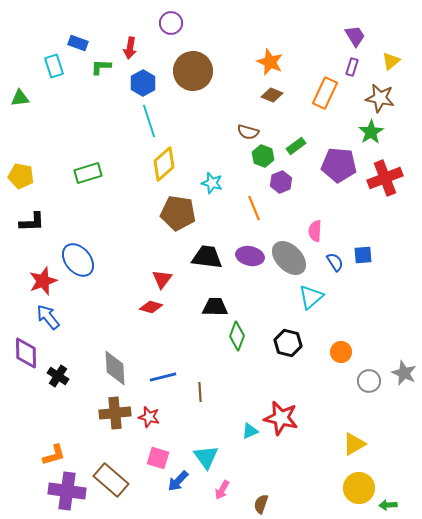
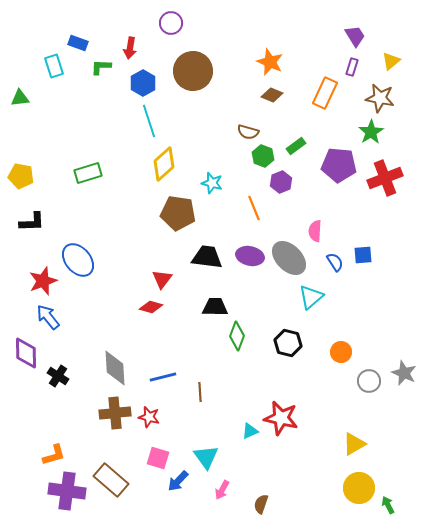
green arrow at (388, 505): rotated 66 degrees clockwise
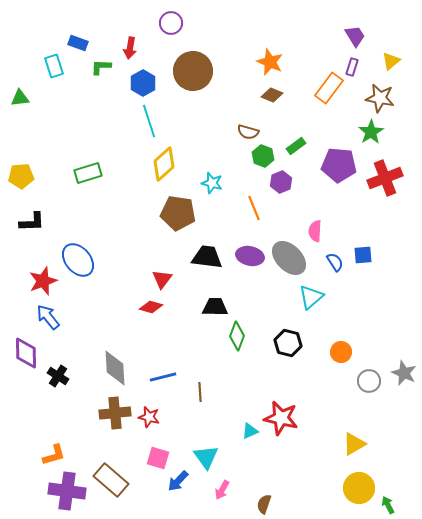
orange rectangle at (325, 93): moved 4 px right, 5 px up; rotated 12 degrees clockwise
yellow pentagon at (21, 176): rotated 15 degrees counterclockwise
brown semicircle at (261, 504): moved 3 px right
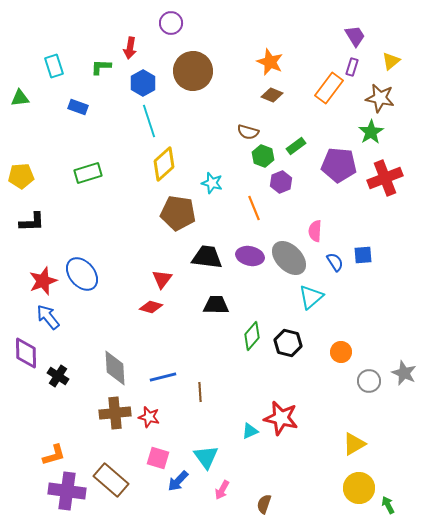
blue rectangle at (78, 43): moved 64 px down
blue ellipse at (78, 260): moved 4 px right, 14 px down
black trapezoid at (215, 307): moved 1 px right, 2 px up
green diamond at (237, 336): moved 15 px right; rotated 20 degrees clockwise
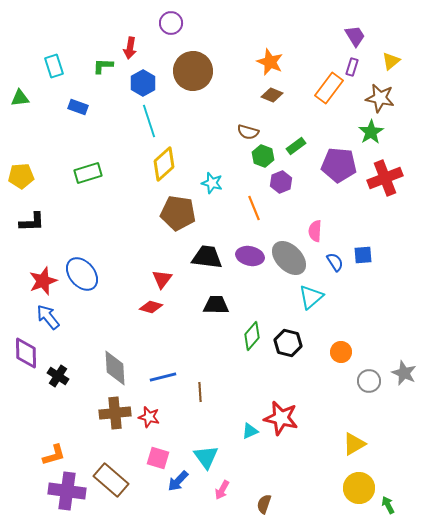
green L-shape at (101, 67): moved 2 px right, 1 px up
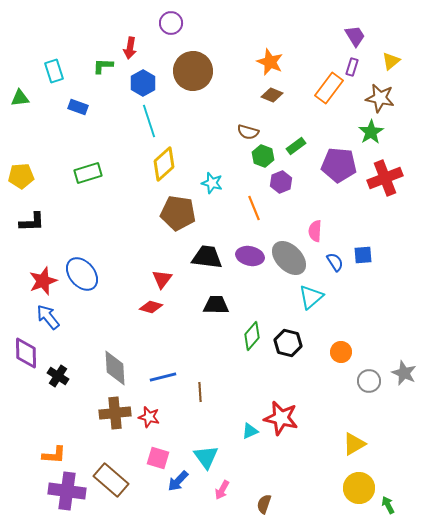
cyan rectangle at (54, 66): moved 5 px down
orange L-shape at (54, 455): rotated 20 degrees clockwise
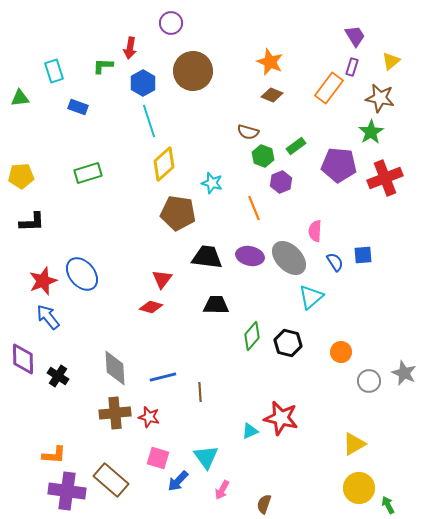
purple diamond at (26, 353): moved 3 px left, 6 px down
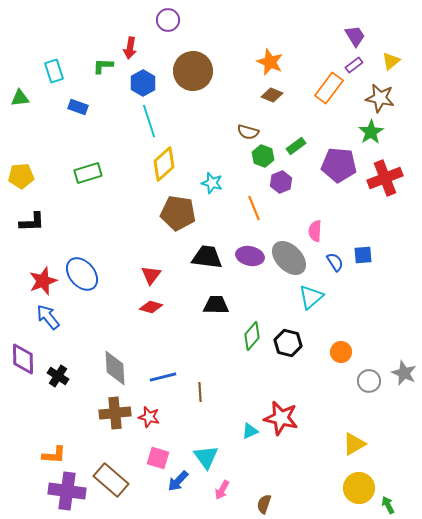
purple circle at (171, 23): moved 3 px left, 3 px up
purple rectangle at (352, 67): moved 2 px right, 2 px up; rotated 36 degrees clockwise
red triangle at (162, 279): moved 11 px left, 4 px up
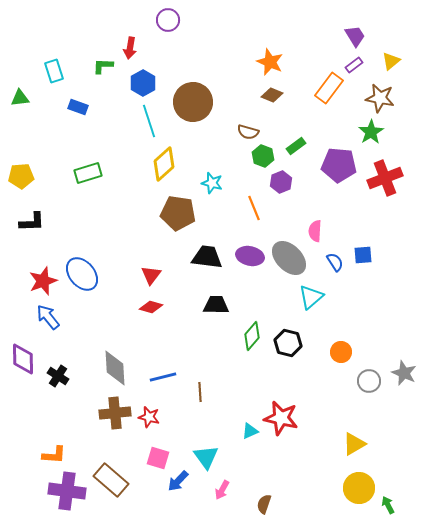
brown circle at (193, 71): moved 31 px down
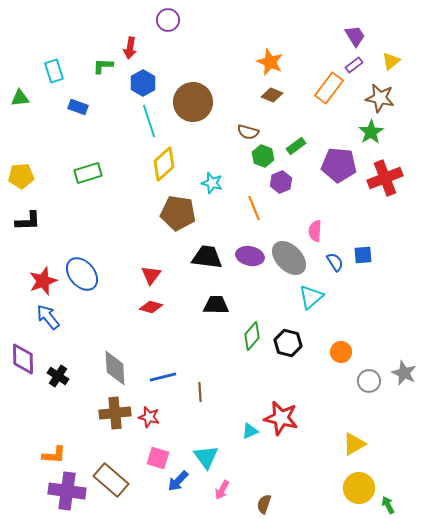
black L-shape at (32, 222): moved 4 px left, 1 px up
